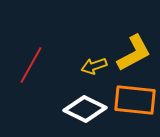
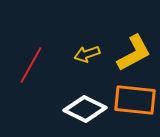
yellow arrow: moved 7 px left, 12 px up
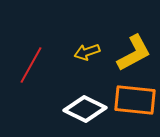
yellow arrow: moved 2 px up
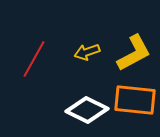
red line: moved 3 px right, 6 px up
white diamond: moved 2 px right, 1 px down
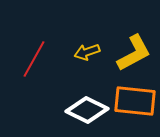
orange rectangle: moved 1 px down
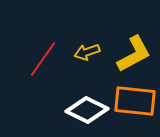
yellow L-shape: moved 1 px down
red line: moved 9 px right; rotated 6 degrees clockwise
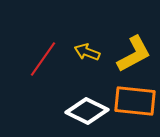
yellow arrow: rotated 40 degrees clockwise
white diamond: moved 1 px down
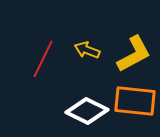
yellow arrow: moved 2 px up
red line: rotated 9 degrees counterclockwise
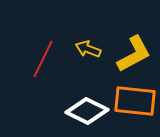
yellow arrow: moved 1 px right, 1 px up
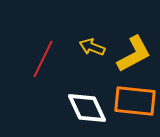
yellow arrow: moved 4 px right, 2 px up
white diamond: moved 3 px up; rotated 39 degrees clockwise
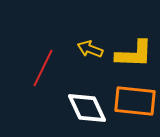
yellow arrow: moved 2 px left, 2 px down
yellow L-shape: rotated 30 degrees clockwise
red line: moved 9 px down
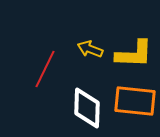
red line: moved 2 px right, 1 px down
white diamond: rotated 27 degrees clockwise
